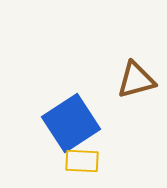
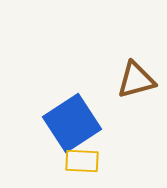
blue square: moved 1 px right
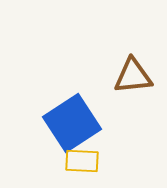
brown triangle: moved 3 px left, 4 px up; rotated 9 degrees clockwise
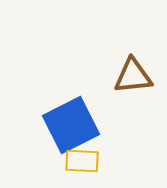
blue square: moved 1 px left, 2 px down; rotated 6 degrees clockwise
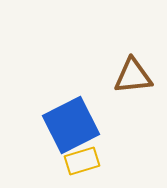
yellow rectangle: rotated 20 degrees counterclockwise
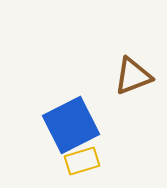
brown triangle: rotated 15 degrees counterclockwise
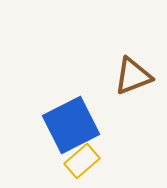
yellow rectangle: rotated 24 degrees counterclockwise
